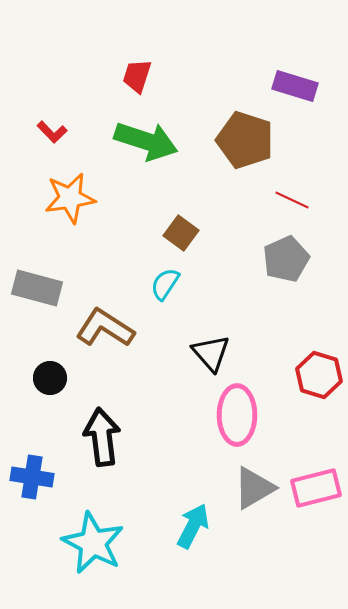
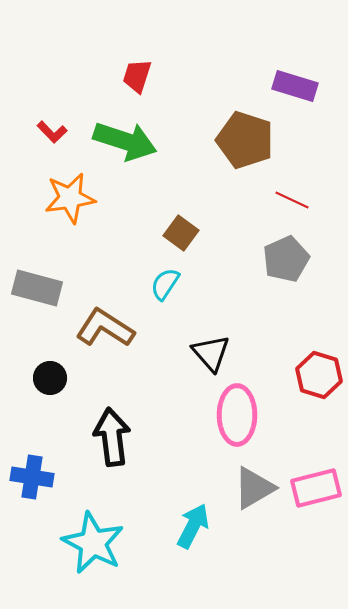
green arrow: moved 21 px left
black arrow: moved 10 px right
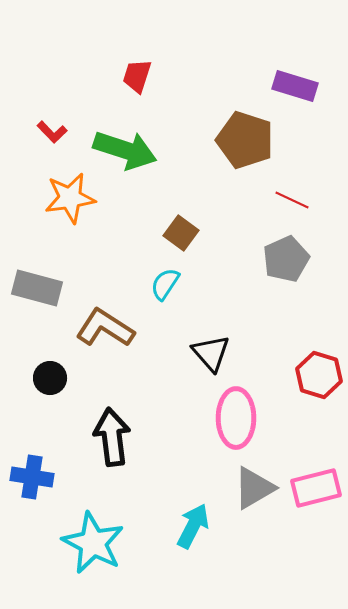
green arrow: moved 9 px down
pink ellipse: moved 1 px left, 3 px down
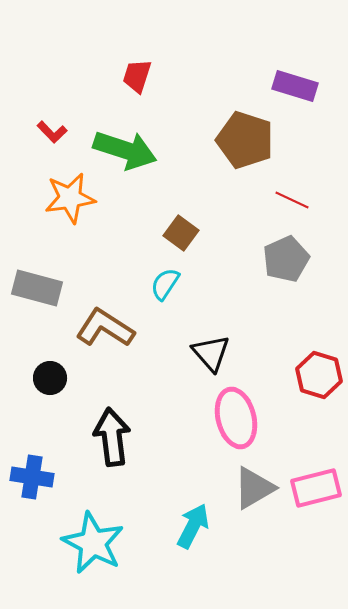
pink ellipse: rotated 14 degrees counterclockwise
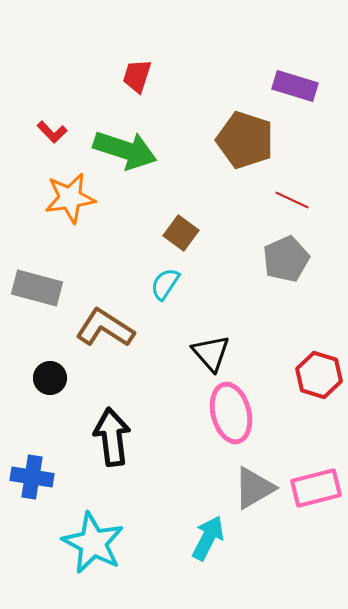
pink ellipse: moved 5 px left, 5 px up
cyan arrow: moved 15 px right, 12 px down
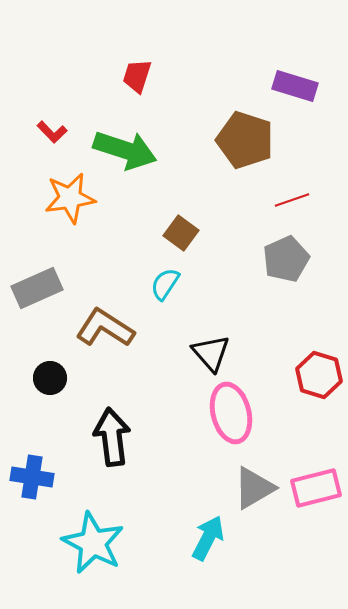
red line: rotated 44 degrees counterclockwise
gray rectangle: rotated 39 degrees counterclockwise
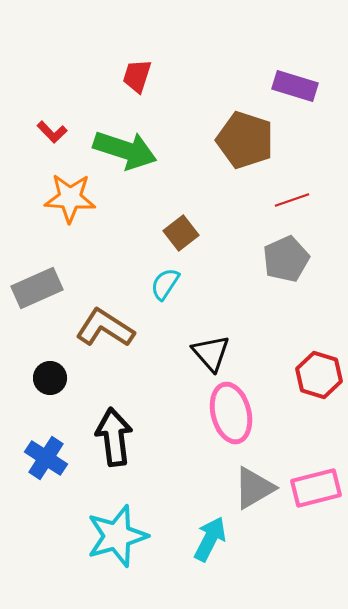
orange star: rotated 12 degrees clockwise
brown square: rotated 16 degrees clockwise
black arrow: moved 2 px right
blue cross: moved 14 px right, 19 px up; rotated 24 degrees clockwise
cyan arrow: moved 2 px right, 1 px down
cyan star: moved 24 px right, 7 px up; rotated 28 degrees clockwise
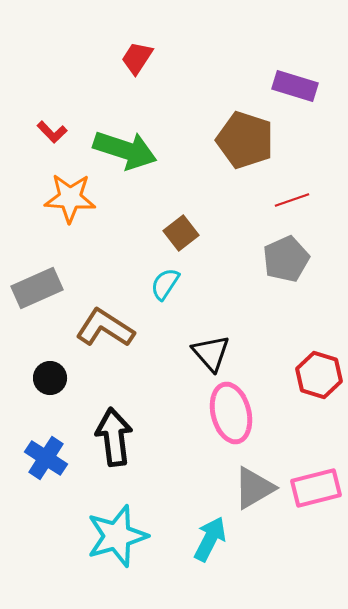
red trapezoid: moved 18 px up; rotated 15 degrees clockwise
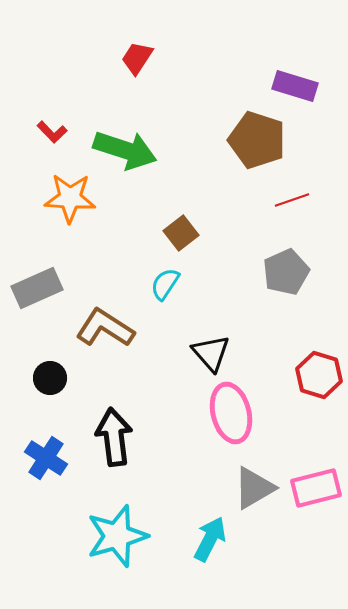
brown pentagon: moved 12 px right
gray pentagon: moved 13 px down
